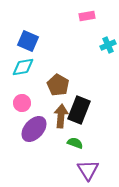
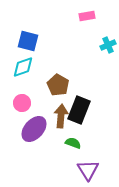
blue square: rotated 10 degrees counterclockwise
cyan diamond: rotated 10 degrees counterclockwise
green semicircle: moved 2 px left
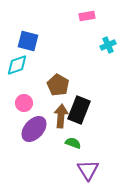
cyan diamond: moved 6 px left, 2 px up
pink circle: moved 2 px right
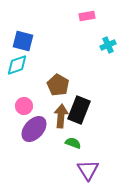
blue square: moved 5 px left
pink circle: moved 3 px down
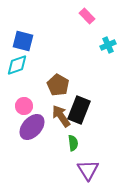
pink rectangle: rotated 56 degrees clockwise
brown arrow: rotated 40 degrees counterclockwise
purple ellipse: moved 2 px left, 2 px up
green semicircle: rotated 63 degrees clockwise
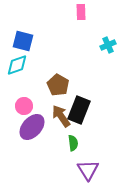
pink rectangle: moved 6 px left, 4 px up; rotated 42 degrees clockwise
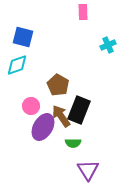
pink rectangle: moved 2 px right
blue square: moved 4 px up
pink circle: moved 7 px right
purple ellipse: moved 11 px right; rotated 12 degrees counterclockwise
green semicircle: rotated 98 degrees clockwise
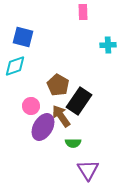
cyan cross: rotated 21 degrees clockwise
cyan diamond: moved 2 px left, 1 px down
black rectangle: moved 9 px up; rotated 12 degrees clockwise
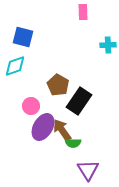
brown arrow: moved 1 px right, 14 px down
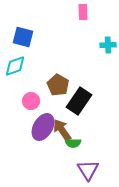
pink circle: moved 5 px up
